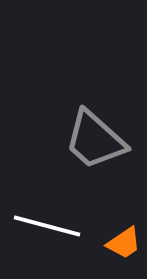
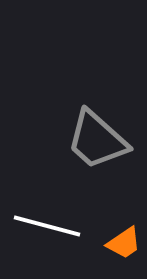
gray trapezoid: moved 2 px right
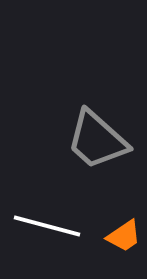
orange trapezoid: moved 7 px up
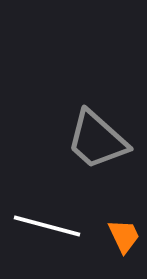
orange trapezoid: rotated 81 degrees counterclockwise
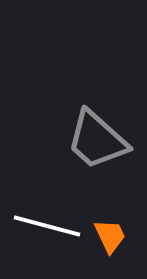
orange trapezoid: moved 14 px left
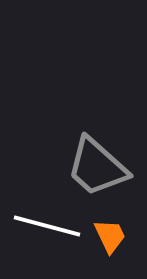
gray trapezoid: moved 27 px down
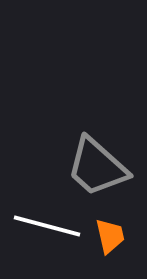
orange trapezoid: rotated 12 degrees clockwise
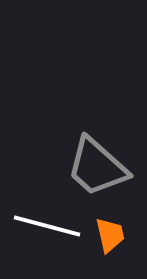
orange trapezoid: moved 1 px up
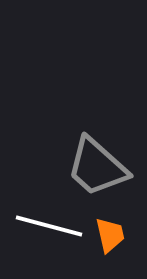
white line: moved 2 px right
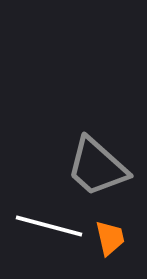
orange trapezoid: moved 3 px down
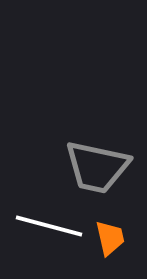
gray trapezoid: rotated 30 degrees counterclockwise
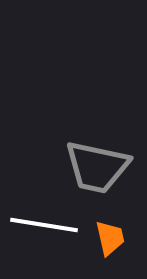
white line: moved 5 px left, 1 px up; rotated 6 degrees counterclockwise
